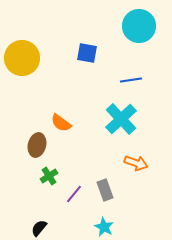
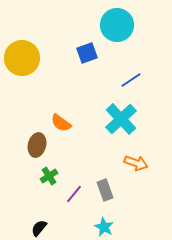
cyan circle: moved 22 px left, 1 px up
blue square: rotated 30 degrees counterclockwise
blue line: rotated 25 degrees counterclockwise
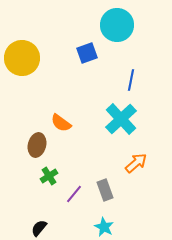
blue line: rotated 45 degrees counterclockwise
orange arrow: rotated 60 degrees counterclockwise
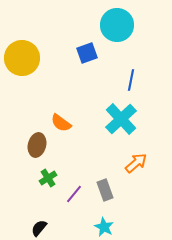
green cross: moved 1 px left, 2 px down
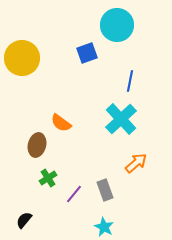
blue line: moved 1 px left, 1 px down
black semicircle: moved 15 px left, 8 px up
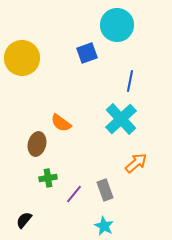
brown ellipse: moved 1 px up
green cross: rotated 24 degrees clockwise
cyan star: moved 1 px up
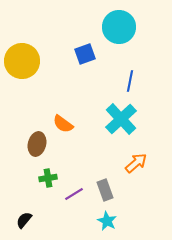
cyan circle: moved 2 px right, 2 px down
blue square: moved 2 px left, 1 px down
yellow circle: moved 3 px down
orange semicircle: moved 2 px right, 1 px down
purple line: rotated 18 degrees clockwise
cyan star: moved 3 px right, 5 px up
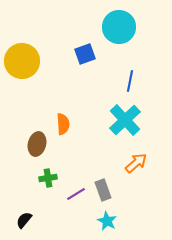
cyan cross: moved 4 px right, 1 px down
orange semicircle: rotated 130 degrees counterclockwise
gray rectangle: moved 2 px left
purple line: moved 2 px right
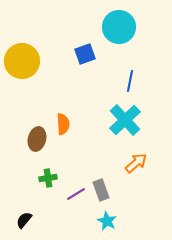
brown ellipse: moved 5 px up
gray rectangle: moved 2 px left
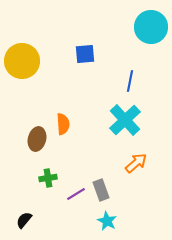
cyan circle: moved 32 px right
blue square: rotated 15 degrees clockwise
